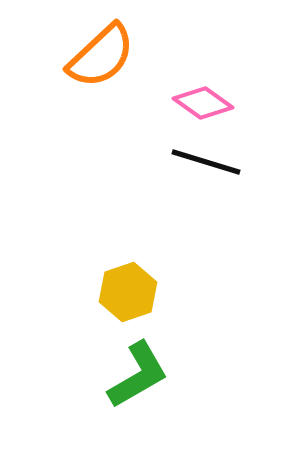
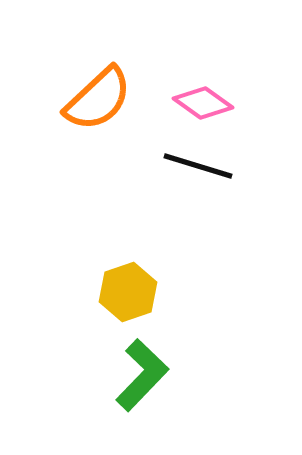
orange semicircle: moved 3 px left, 43 px down
black line: moved 8 px left, 4 px down
green L-shape: moved 4 px right; rotated 16 degrees counterclockwise
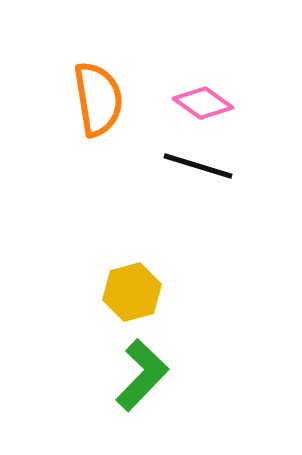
orange semicircle: rotated 56 degrees counterclockwise
yellow hexagon: moved 4 px right; rotated 4 degrees clockwise
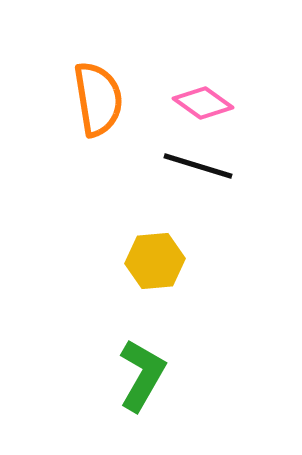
yellow hexagon: moved 23 px right, 31 px up; rotated 10 degrees clockwise
green L-shape: rotated 14 degrees counterclockwise
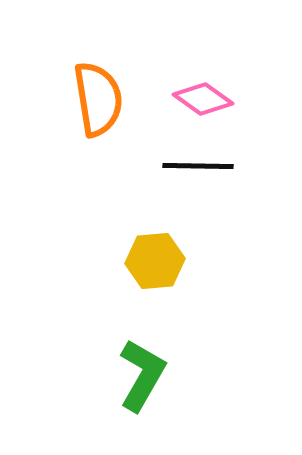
pink diamond: moved 4 px up
black line: rotated 16 degrees counterclockwise
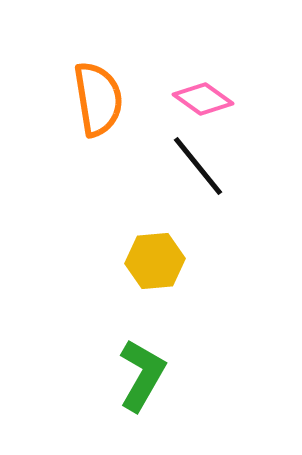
black line: rotated 50 degrees clockwise
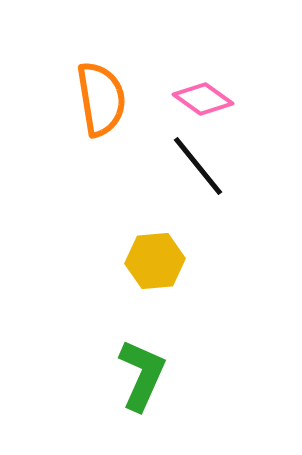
orange semicircle: moved 3 px right
green L-shape: rotated 6 degrees counterclockwise
